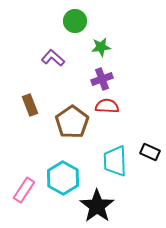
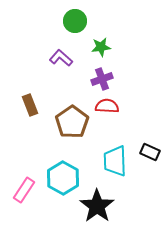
purple L-shape: moved 8 px right
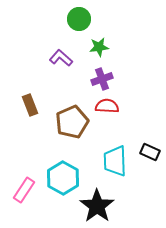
green circle: moved 4 px right, 2 px up
green star: moved 2 px left
brown pentagon: rotated 12 degrees clockwise
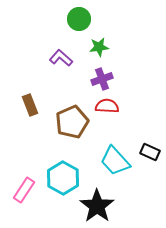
cyan trapezoid: rotated 40 degrees counterclockwise
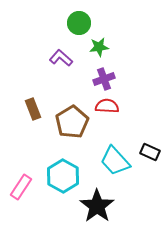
green circle: moved 4 px down
purple cross: moved 2 px right
brown rectangle: moved 3 px right, 4 px down
brown pentagon: rotated 8 degrees counterclockwise
cyan hexagon: moved 2 px up
pink rectangle: moved 3 px left, 3 px up
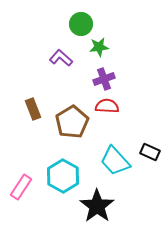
green circle: moved 2 px right, 1 px down
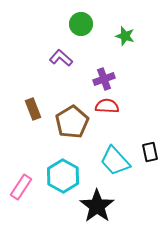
green star: moved 26 px right, 11 px up; rotated 24 degrees clockwise
black rectangle: rotated 54 degrees clockwise
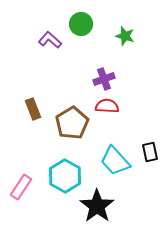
purple L-shape: moved 11 px left, 18 px up
brown pentagon: moved 1 px down
cyan hexagon: moved 2 px right
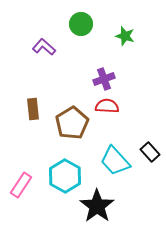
purple L-shape: moved 6 px left, 7 px down
brown rectangle: rotated 15 degrees clockwise
black rectangle: rotated 30 degrees counterclockwise
pink rectangle: moved 2 px up
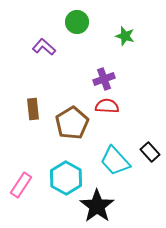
green circle: moved 4 px left, 2 px up
cyan hexagon: moved 1 px right, 2 px down
